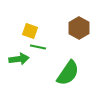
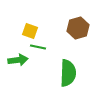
brown hexagon: moved 1 px left; rotated 15 degrees clockwise
green arrow: moved 1 px left, 1 px down
green semicircle: rotated 32 degrees counterclockwise
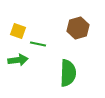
yellow square: moved 12 px left
green line: moved 3 px up
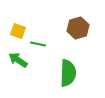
green arrow: rotated 138 degrees counterclockwise
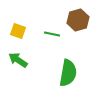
brown hexagon: moved 8 px up
green line: moved 14 px right, 10 px up
green semicircle: rotated 8 degrees clockwise
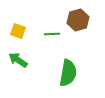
green line: rotated 14 degrees counterclockwise
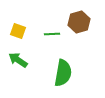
brown hexagon: moved 1 px right, 2 px down
green semicircle: moved 5 px left
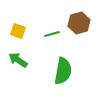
brown hexagon: moved 1 px down
green line: rotated 14 degrees counterclockwise
green semicircle: moved 2 px up
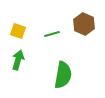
brown hexagon: moved 5 px right, 1 px down; rotated 20 degrees counterclockwise
green arrow: rotated 72 degrees clockwise
green semicircle: moved 4 px down
